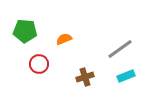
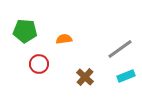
orange semicircle: rotated 14 degrees clockwise
brown cross: rotated 30 degrees counterclockwise
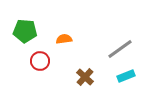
red circle: moved 1 px right, 3 px up
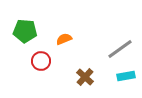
orange semicircle: rotated 14 degrees counterclockwise
red circle: moved 1 px right
cyan rectangle: rotated 12 degrees clockwise
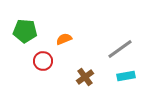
red circle: moved 2 px right
brown cross: rotated 12 degrees clockwise
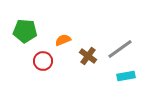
orange semicircle: moved 1 px left, 1 px down
brown cross: moved 3 px right, 21 px up; rotated 18 degrees counterclockwise
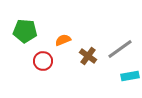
cyan rectangle: moved 4 px right
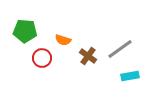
orange semicircle: rotated 140 degrees counterclockwise
red circle: moved 1 px left, 3 px up
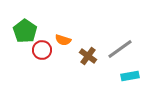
green pentagon: rotated 30 degrees clockwise
red circle: moved 8 px up
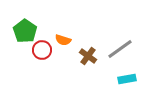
cyan rectangle: moved 3 px left, 3 px down
